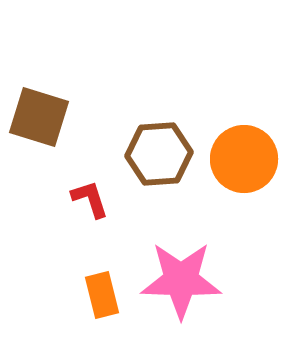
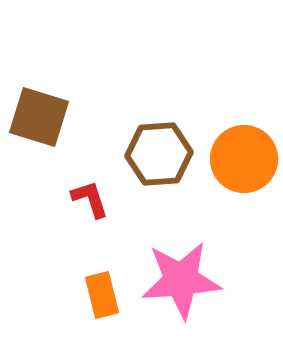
pink star: rotated 6 degrees counterclockwise
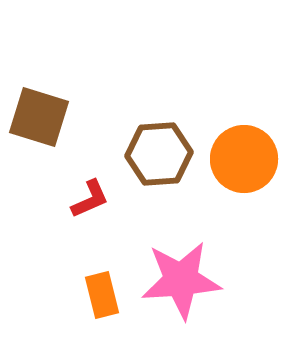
red L-shape: rotated 84 degrees clockwise
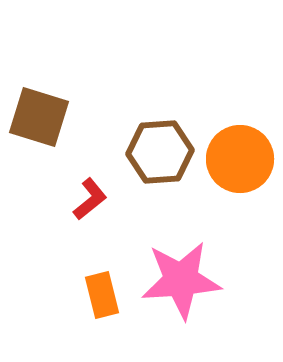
brown hexagon: moved 1 px right, 2 px up
orange circle: moved 4 px left
red L-shape: rotated 15 degrees counterclockwise
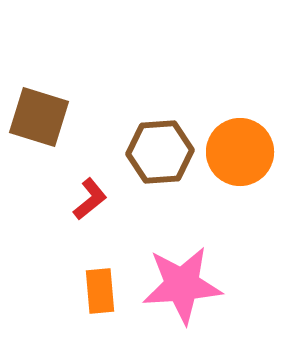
orange circle: moved 7 px up
pink star: moved 1 px right, 5 px down
orange rectangle: moved 2 px left, 4 px up; rotated 9 degrees clockwise
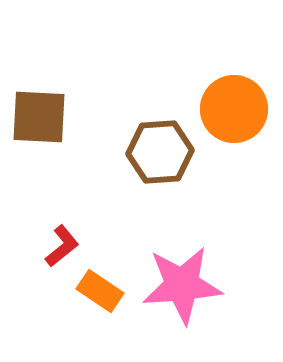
brown square: rotated 14 degrees counterclockwise
orange circle: moved 6 px left, 43 px up
red L-shape: moved 28 px left, 47 px down
orange rectangle: rotated 51 degrees counterclockwise
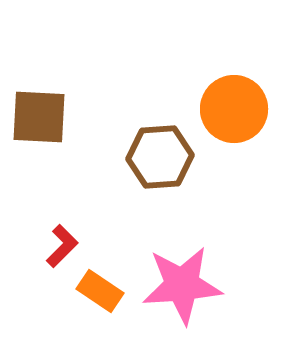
brown hexagon: moved 5 px down
red L-shape: rotated 6 degrees counterclockwise
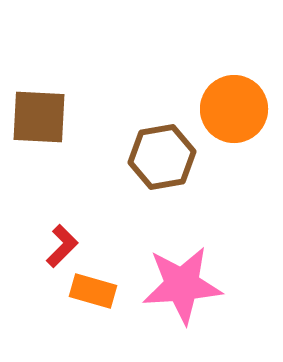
brown hexagon: moved 2 px right; rotated 6 degrees counterclockwise
orange rectangle: moved 7 px left; rotated 18 degrees counterclockwise
